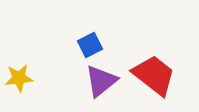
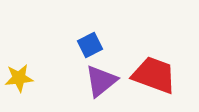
red trapezoid: rotated 18 degrees counterclockwise
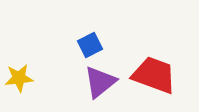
purple triangle: moved 1 px left, 1 px down
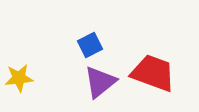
red trapezoid: moved 1 px left, 2 px up
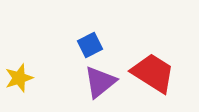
red trapezoid: rotated 12 degrees clockwise
yellow star: rotated 12 degrees counterclockwise
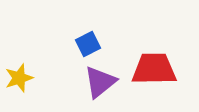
blue square: moved 2 px left, 1 px up
red trapezoid: moved 1 px right, 4 px up; rotated 33 degrees counterclockwise
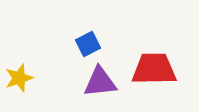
purple triangle: rotated 33 degrees clockwise
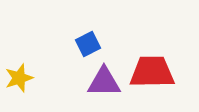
red trapezoid: moved 2 px left, 3 px down
purple triangle: moved 4 px right; rotated 6 degrees clockwise
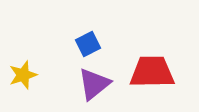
yellow star: moved 4 px right, 3 px up
purple triangle: moved 10 px left, 2 px down; rotated 39 degrees counterclockwise
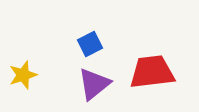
blue square: moved 2 px right
red trapezoid: rotated 6 degrees counterclockwise
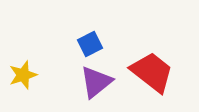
red trapezoid: rotated 45 degrees clockwise
purple triangle: moved 2 px right, 2 px up
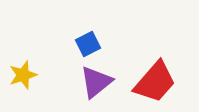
blue square: moved 2 px left
red trapezoid: moved 3 px right, 10 px down; rotated 93 degrees clockwise
